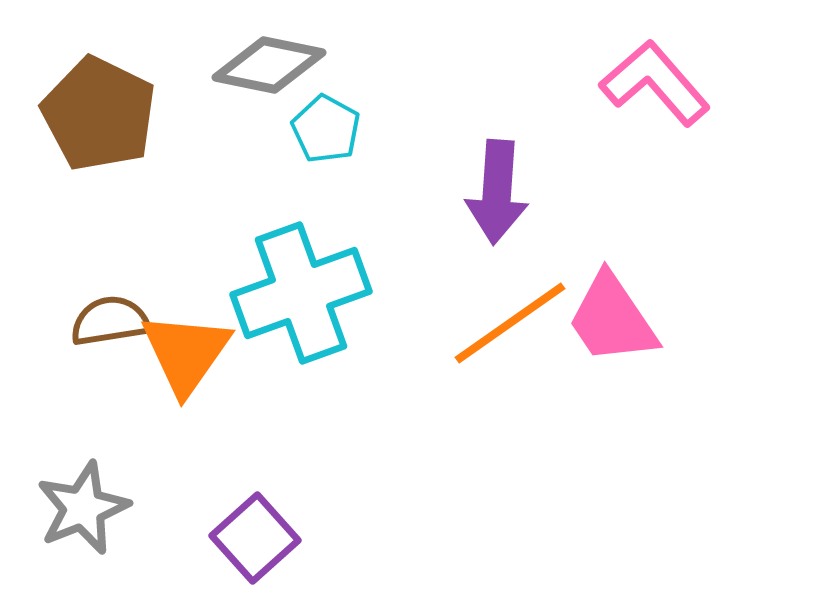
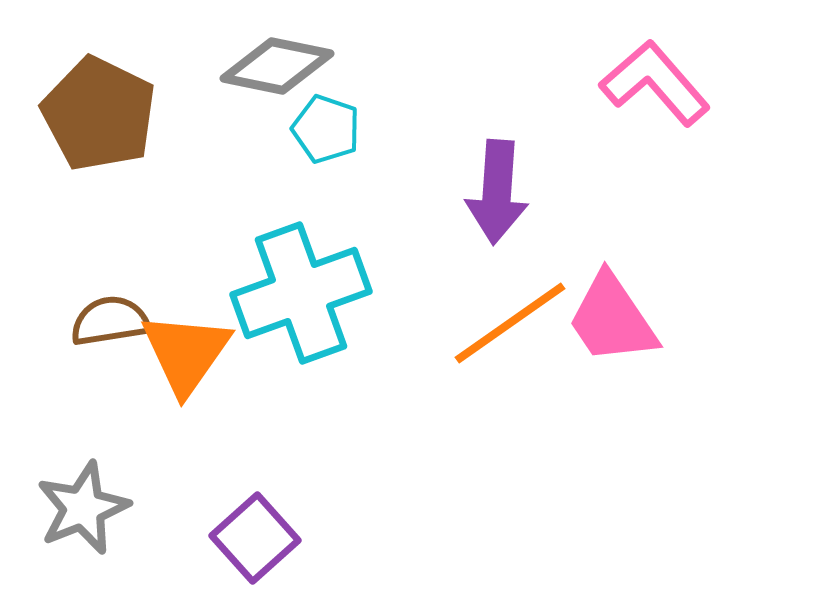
gray diamond: moved 8 px right, 1 px down
cyan pentagon: rotated 10 degrees counterclockwise
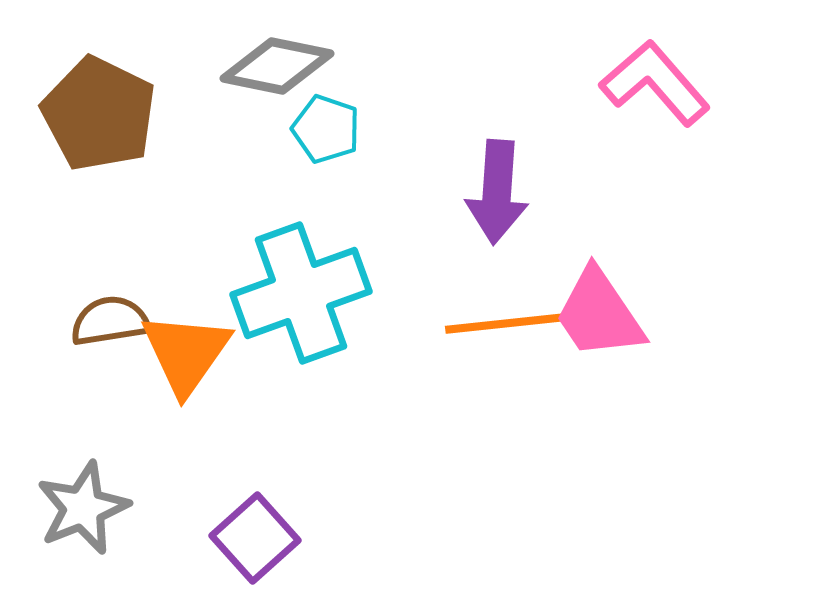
pink trapezoid: moved 13 px left, 5 px up
orange line: rotated 29 degrees clockwise
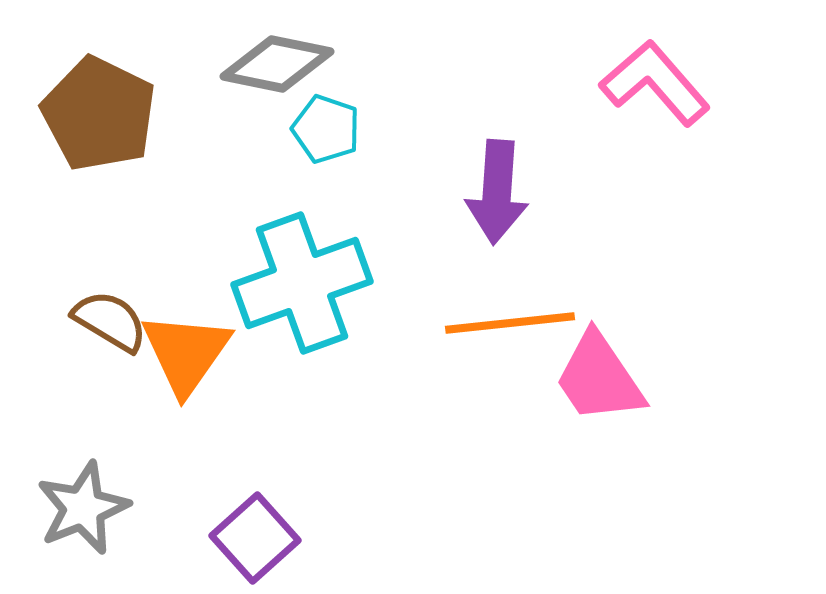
gray diamond: moved 2 px up
cyan cross: moved 1 px right, 10 px up
pink trapezoid: moved 64 px down
brown semicircle: rotated 40 degrees clockwise
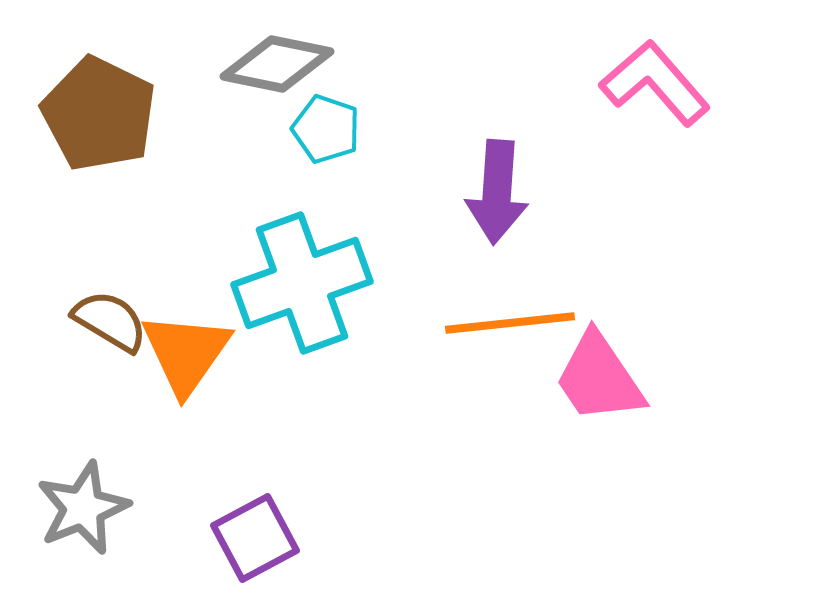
purple square: rotated 14 degrees clockwise
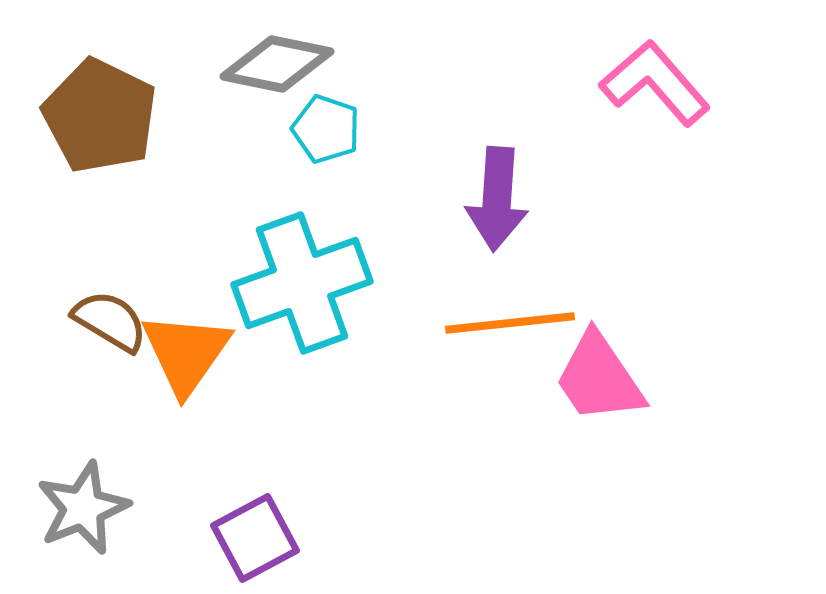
brown pentagon: moved 1 px right, 2 px down
purple arrow: moved 7 px down
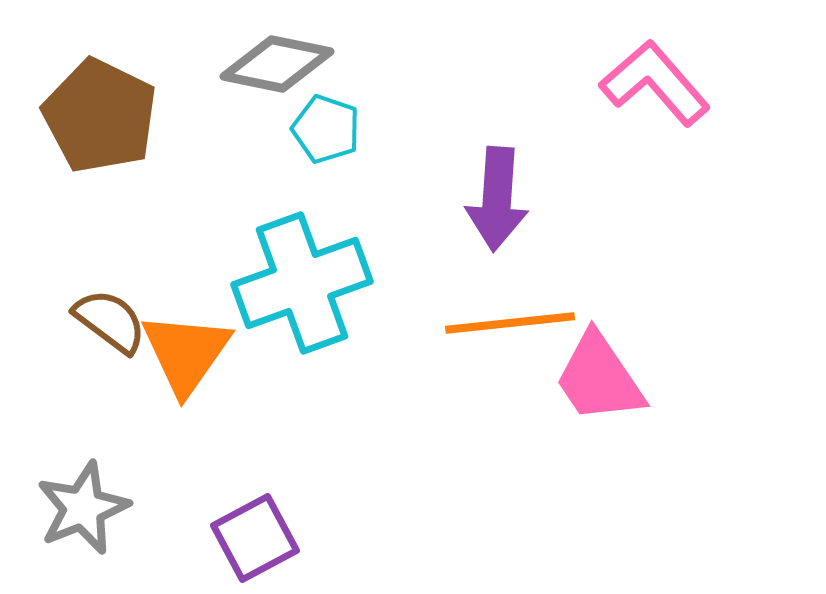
brown semicircle: rotated 6 degrees clockwise
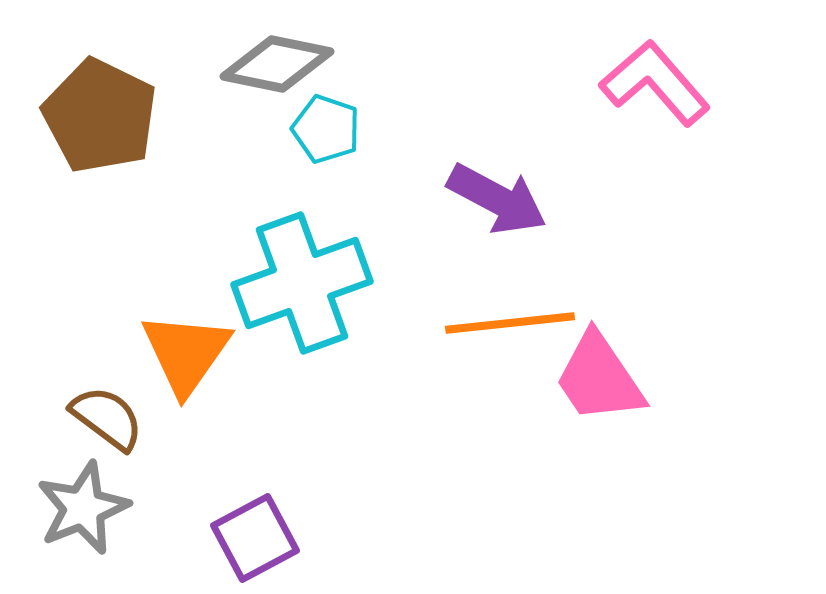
purple arrow: rotated 66 degrees counterclockwise
brown semicircle: moved 3 px left, 97 px down
